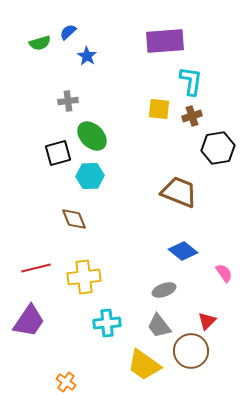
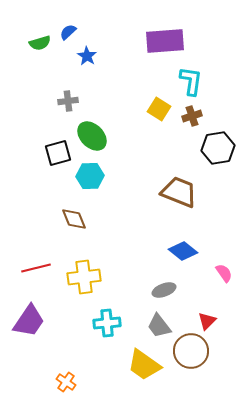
yellow square: rotated 25 degrees clockwise
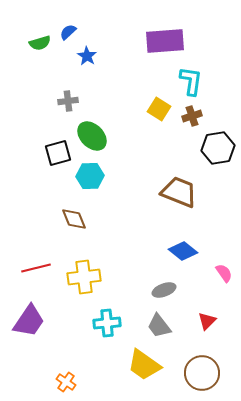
brown circle: moved 11 px right, 22 px down
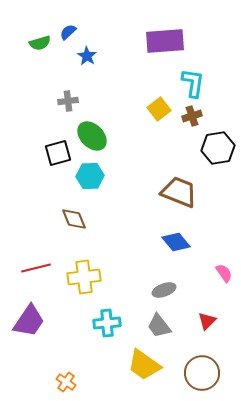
cyan L-shape: moved 2 px right, 2 px down
yellow square: rotated 20 degrees clockwise
blue diamond: moved 7 px left, 9 px up; rotated 12 degrees clockwise
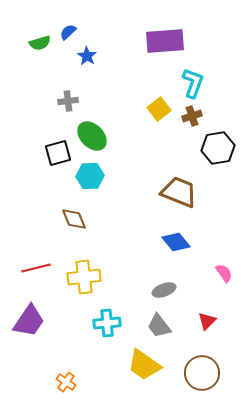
cyan L-shape: rotated 12 degrees clockwise
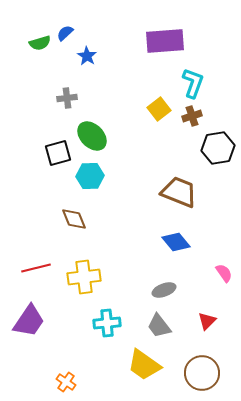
blue semicircle: moved 3 px left, 1 px down
gray cross: moved 1 px left, 3 px up
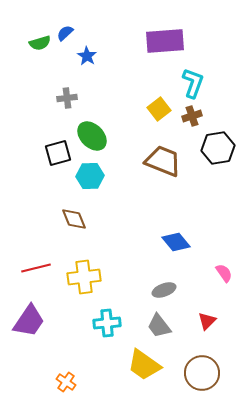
brown trapezoid: moved 16 px left, 31 px up
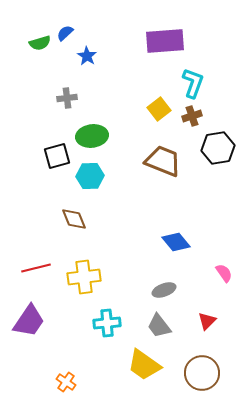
green ellipse: rotated 52 degrees counterclockwise
black square: moved 1 px left, 3 px down
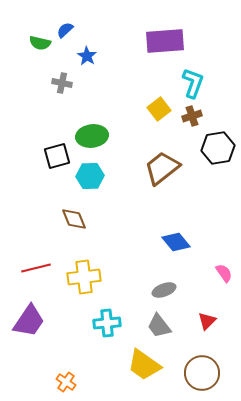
blue semicircle: moved 3 px up
green semicircle: rotated 30 degrees clockwise
gray cross: moved 5 px left, 15 px up; rotated 18 degrees clockwise
brown trapezoid: moved 1 px left, 7 px down; rotated 60 degrees counterclockwise
